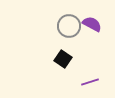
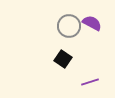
purple semicircle: moved 1 px up
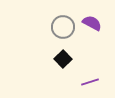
gray circle: moved 6 px left, 1 px down
black square: rotated 12 degrees clockwise
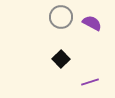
gray circle: moved 2 px left, 10 px up
black square: moved 2 px left
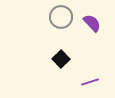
purple semicircle: rotated 18 degrees clockwise
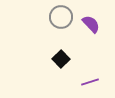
purple semicircle: moved 1 px left, 1 px down
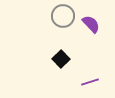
gray circle: moved 2 px right, 1 px up
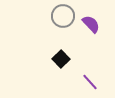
purple line: rotated 66 degrees clockwise
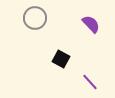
gray circle: moved 28 px left, 2 px down
black square: rotated 18 degrees counterclockwise
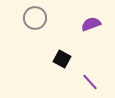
purple semicircle: rotated 66 degrees counterclockwise
black square: moved 1 px right
